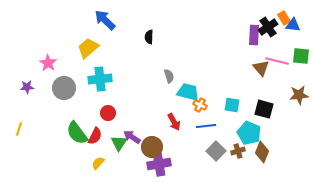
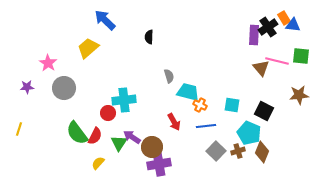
cyan cross: moved 24 px right, 21 px down
black square: moved 2 px down; rotated 12 degrees clockwise
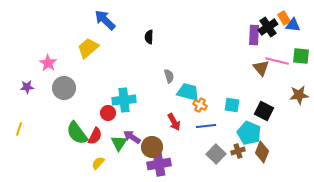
gray square: moved 3 px down
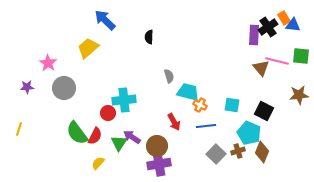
brown circle: moved 5 px right, 1 px up
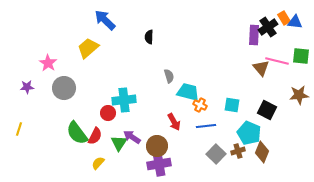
blue triangle: moved 2 px right, 3 px up
black square: moved 3 px right, 1 px up
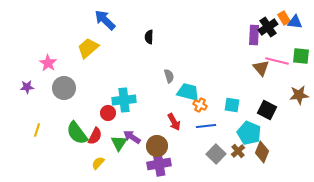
yellow line: moved 18 px right, 1 px down
brown cross: rotated 24 degrees counterclockwise
